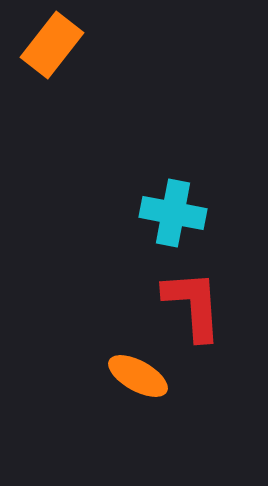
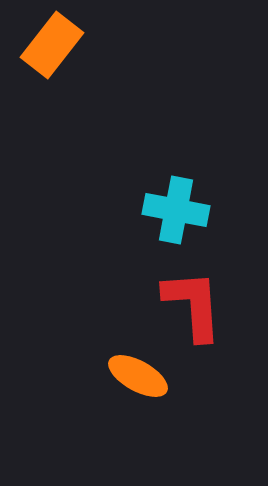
cyan cross: moved 3 px right, 3 px up
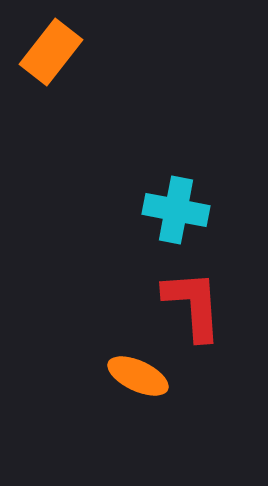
orange rectangle: moved 1 px left, 7 px down
orange ellipse: rotated 4 degrees counterclockwise
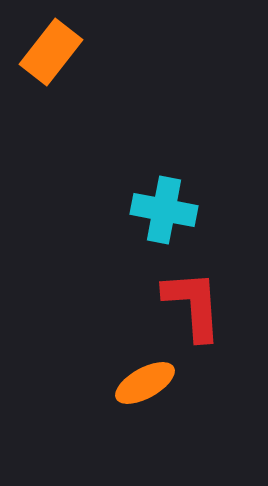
cyan cross: moved 12 px left
orange ellipse: moved 7 px right, 7 px down; rotated 54 degrees counterclockwise
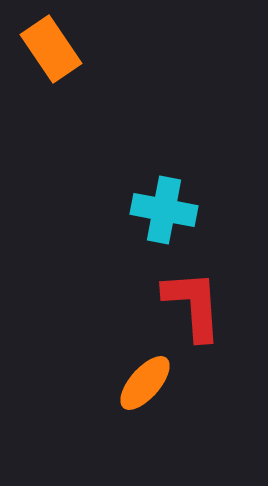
orange rectangle: moved 3 px up; rotated 72 degrees counterclockwise
orange ellipse: rotated 20 degrees counterclockwise
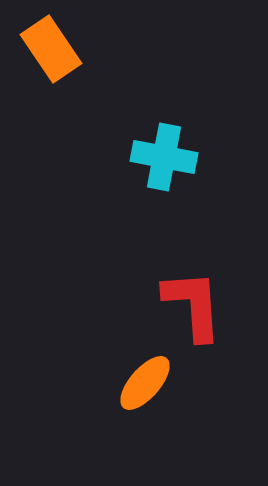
cyan cross: moved 53 px up
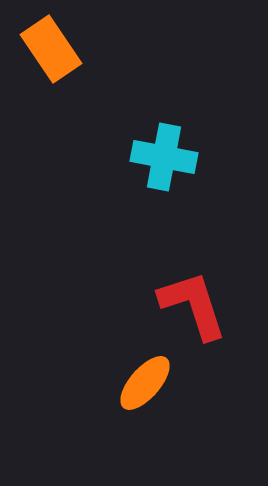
red L-shape: rotated 14 degrees counterclockwise
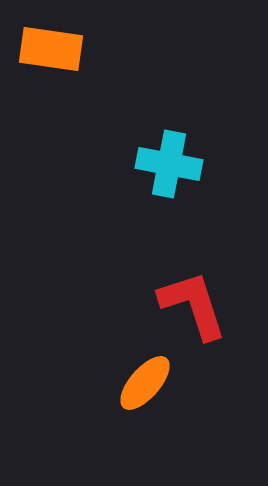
orange rectangle: rotated 48 degrees counterclockwise
cyan cross: moved 5 px right, 7 px down
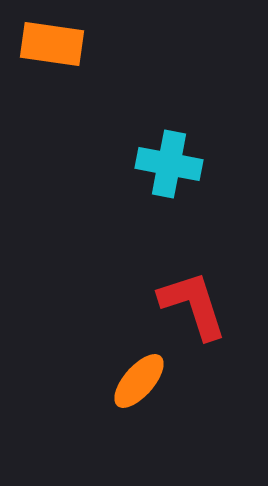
orange rectangle: moved 1 px right, 5 px up
orange ellipse: moved 6 px left, 2 px up
